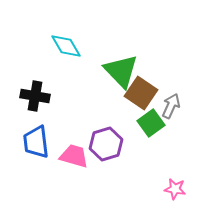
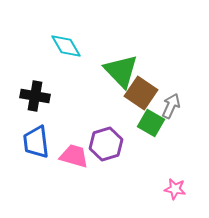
green square: rotated 24 degrees counterclockwise
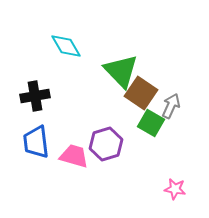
black cross: rotated 20 degrees counterclockwise
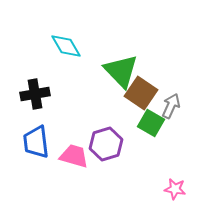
black cross: moved 2 px up
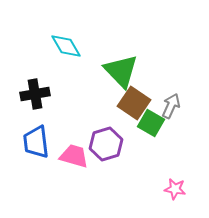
brown square: moved 7 px left, 10 px down
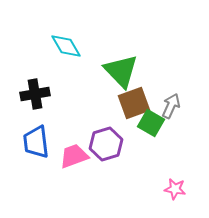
brown square: rotated 36 degrees clockwise
pink trapezoid: rotated 36 degrees counterclockwise
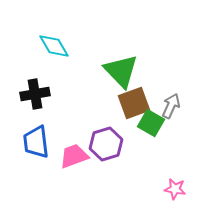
cyan diamond: moved 12 px left
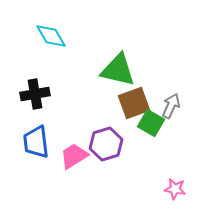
cyan diamond: moved 3 px left, 10 px up
green triangle: moved 3 px left, 1 px up; rotated 33 degrees counterclockwise
pink trapezoid: rotated 12 degrees counterclockwise
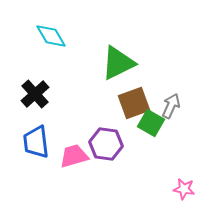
green triangle: moved 7 px up; rotated 39 degrees counterclockwise
black cross: rotated 32 degrees counterclockwise
purple hexagon: rotated 24 degrees clockwise
pink trapezoid: rotated 16 degrees clockwise
pink star: moved 9 px right
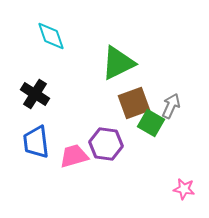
cyan diamond: rotated 12 degrees clockwise
black cross: rotated 16 degrees counterclockwise
